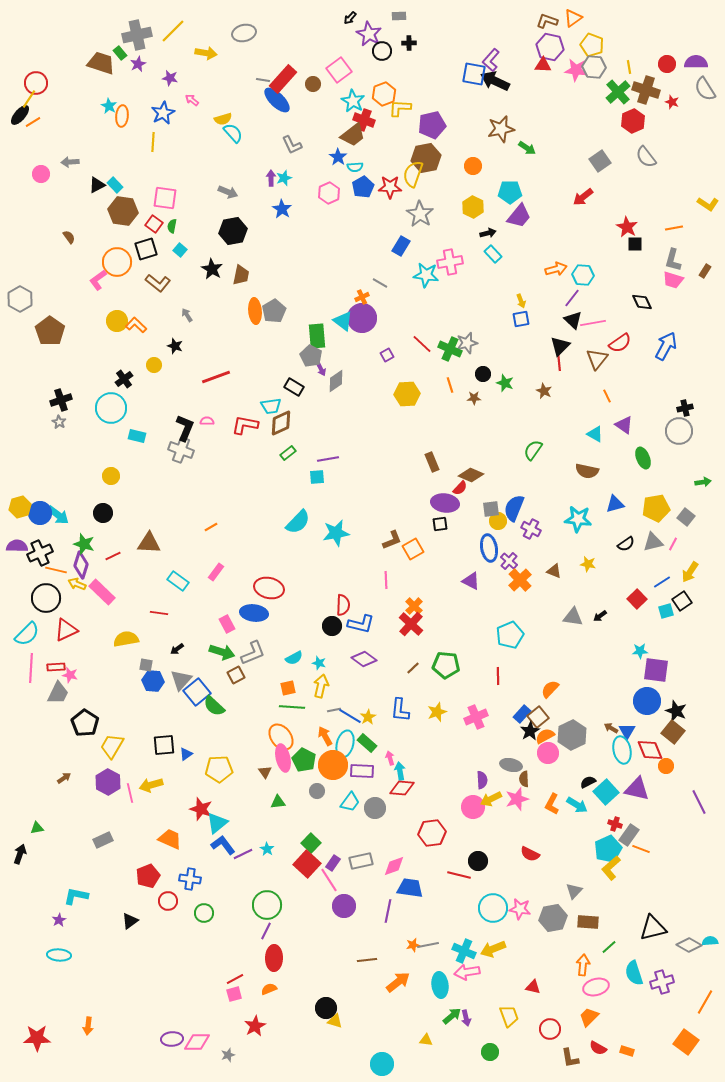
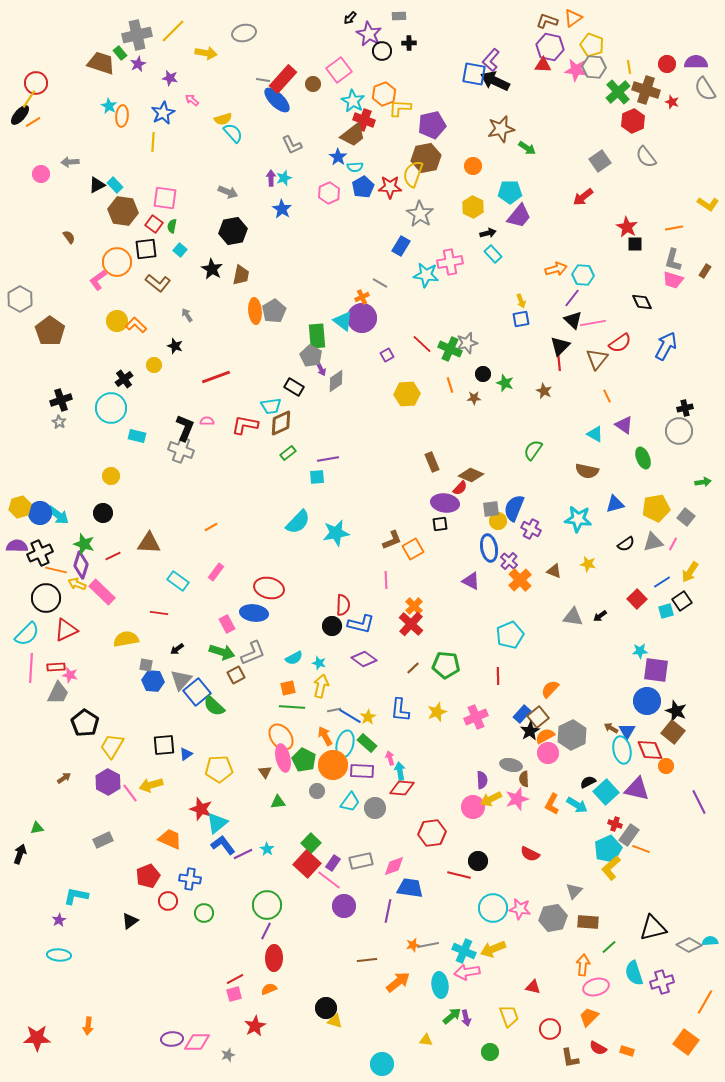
black square at (146, 249): rotated 10 degrees clockwise
pink line at (130, 793): rotated 24 degrees counterclockwise
pink line at (329, 880): rotated 20 degrees counterclockwise
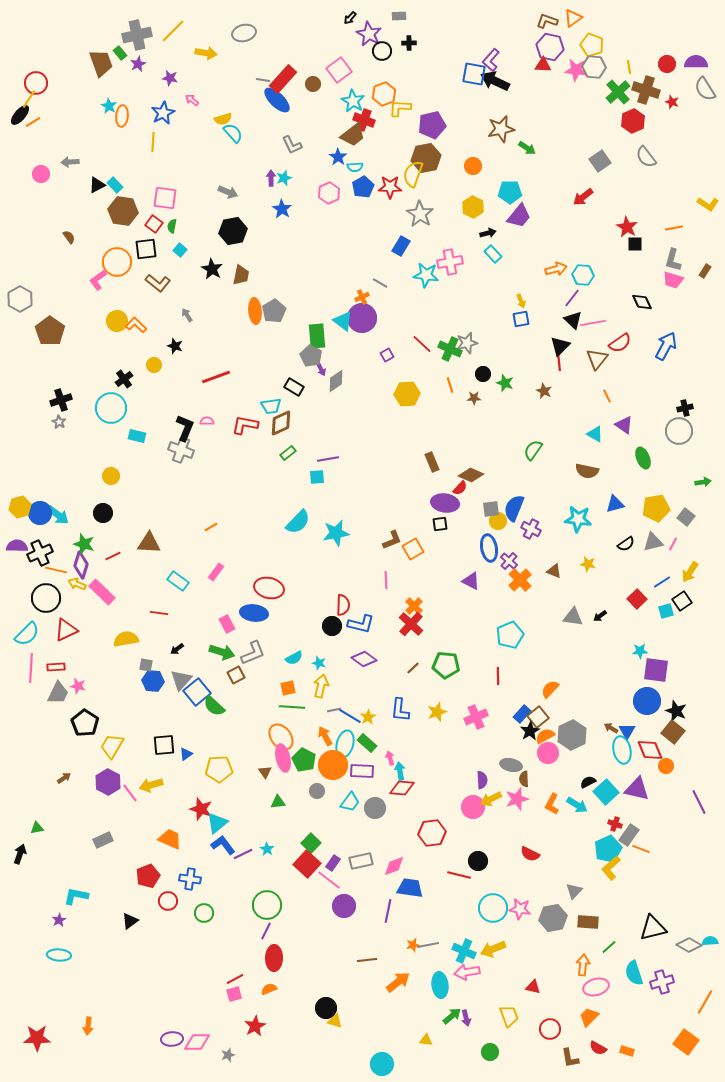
brown trapezoid at (101, 63): rotated 52 degrees clockwise
pink star at (70, 675): moved 8 px right, 11 px down
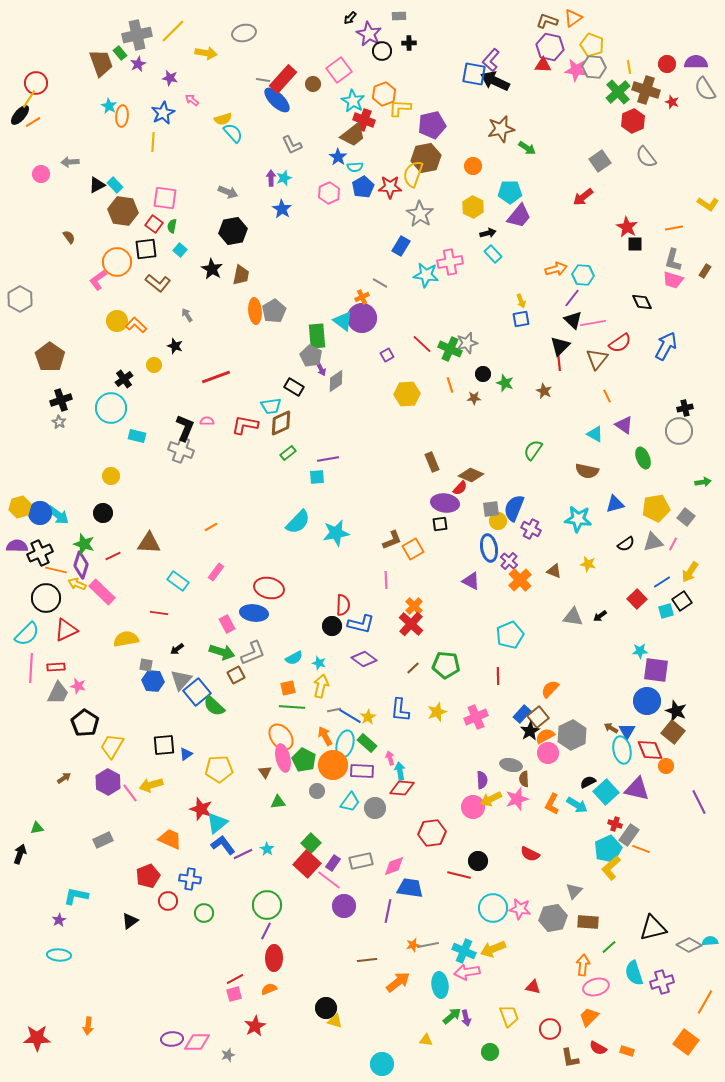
brown pentagon at (50, 331): moved 26 px down
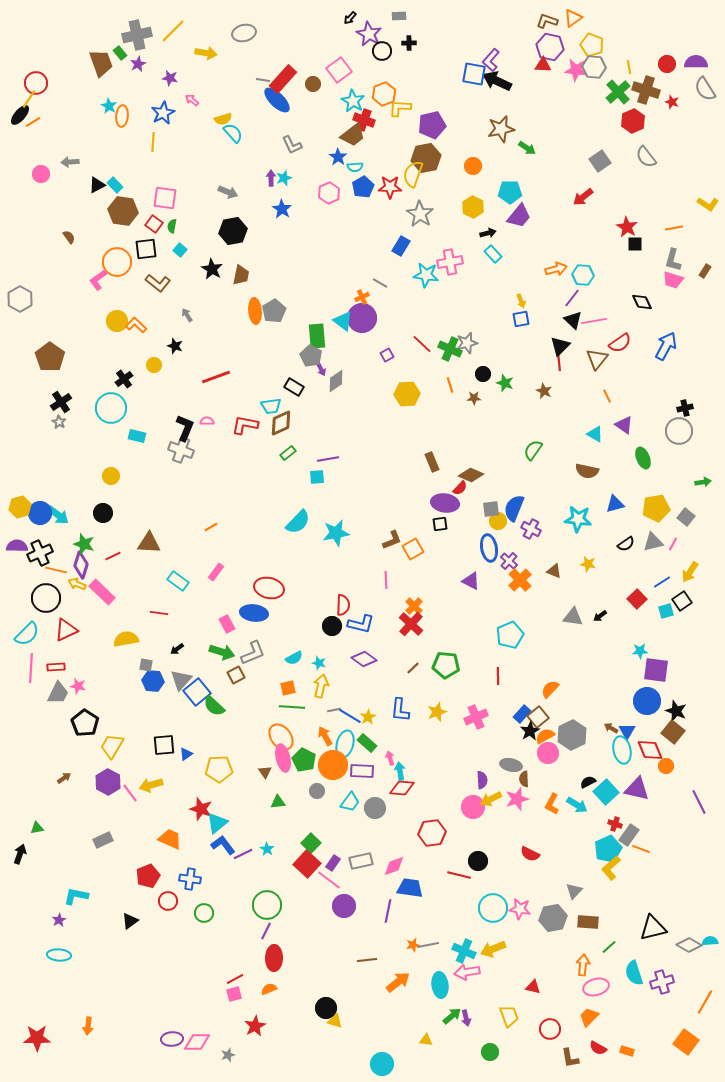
black arrow at (495, 81): moved 2 px right
pink line at (593, 323): moved 1 px right, 2 px up
black cross at (61, 400): moved 2 px down; rotated 15 degrees counterclockwise
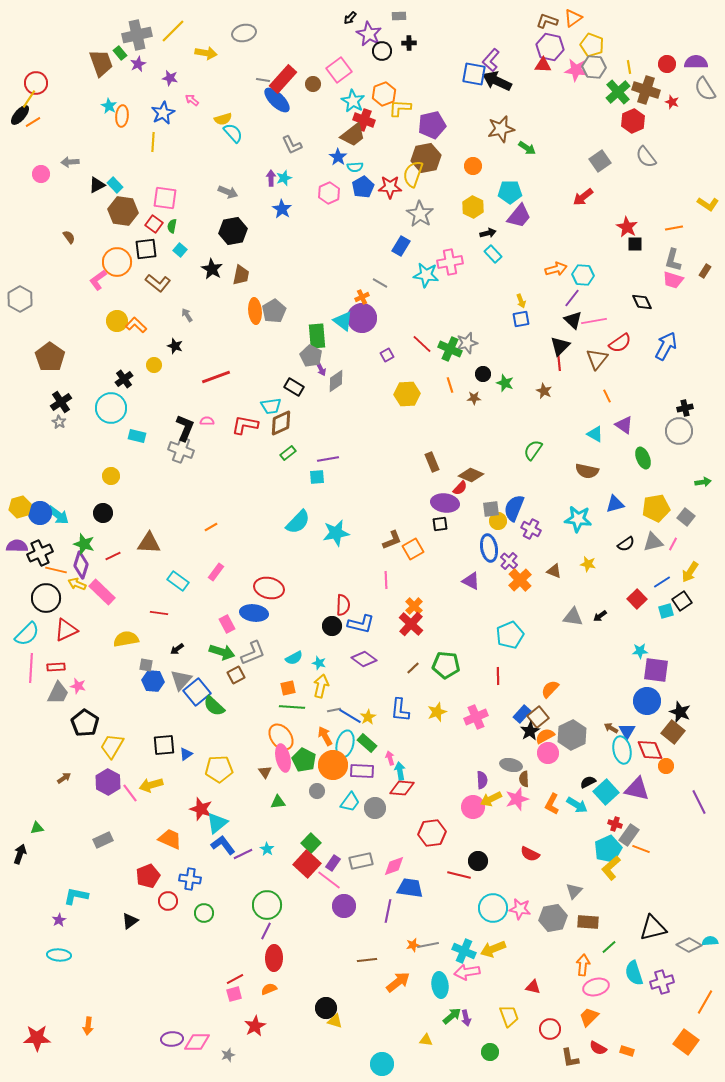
black star at (676, 711): moved 4 px right, 1 px down
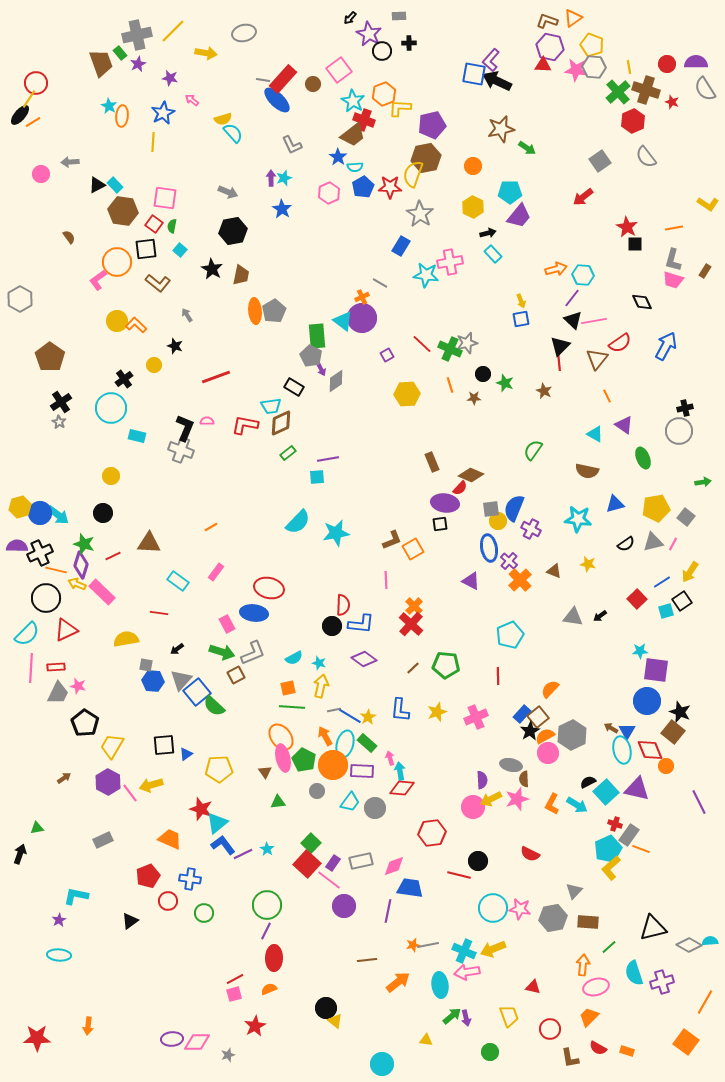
blue L-shape at (361, 624): rotated 8 degrees counterclockwise
yellow triangle at (335, 1021): rotated 21 degrees clockwise
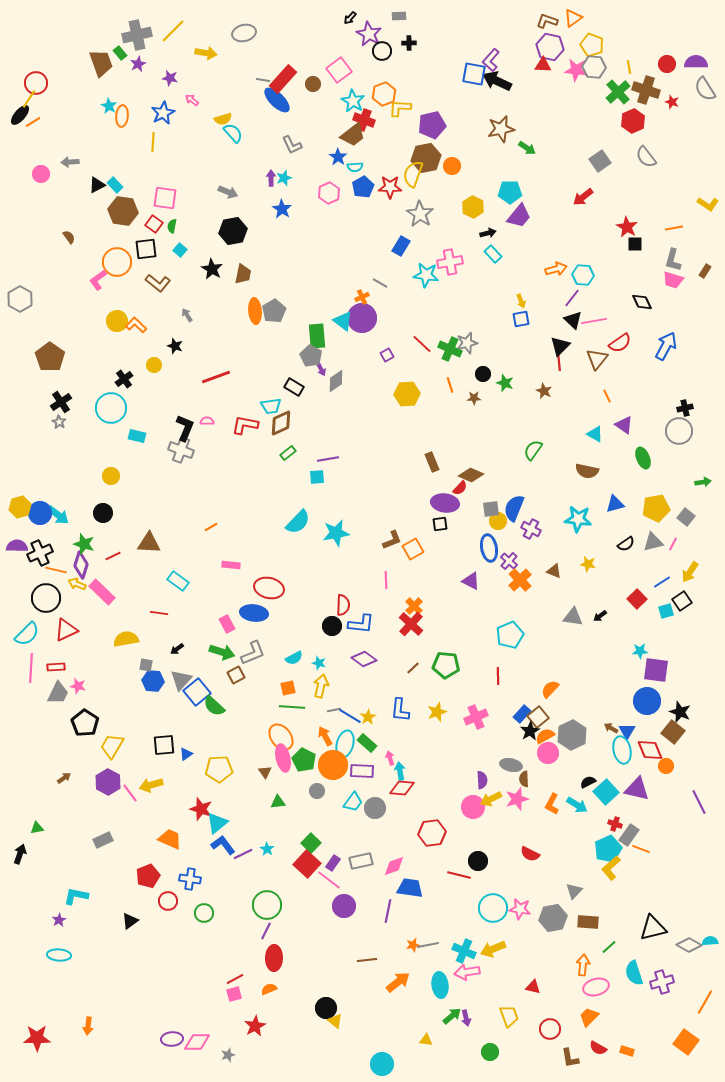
orange circle at (473, 166): moved 21 px left
brown trapezoid at (241, 275): moved 2 px right, 1 px up
pink rectangle at (216, 572): moved 15 px right, 7 px up; rotated 60 degrees clockwise
cyan trapezoid at (350, 802): moved 3 px right
